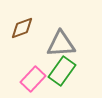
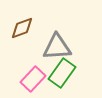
gray triangle: moved 4 px left, 3 px down
green rectangle: moved 2 px down
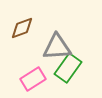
green rectangle: moved 6 px right, 5 px up
pink rectangle: rotated 15 degrees clockwise
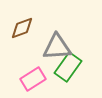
green rectangle: moved 1 px up
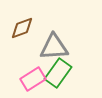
gray triangle: moved 3 px left
green rectangle: moved 10 px left, 6 px down
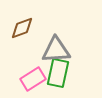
gray triangle: moved 2 px right, 3 px down
green rectangle: rotated 24 degrees counterclockwise
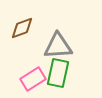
gray triangle: moved 2 px right, 4 px up
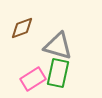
gray triangle: rotated 20 degrees clockwise
